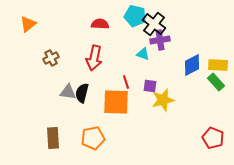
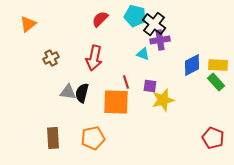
red semicircle: moved 5 px up; rotated 48 degrees counterclockwise
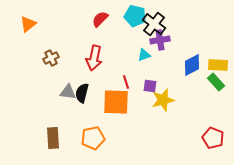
cyan triangle: moved 1 px right, 1 px down; rotated 40 degrees counterclockwise
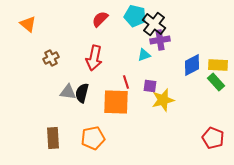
orange triangle: rotated 42 degrees counterclockwise
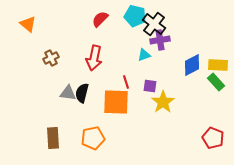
gray triangle: moved 1 px down
yellow star: moved 2 px down; rotated 20 degrees counterclockwise
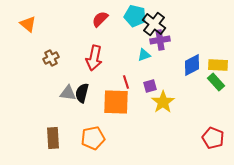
purple square: rotated 24 degrees counterclockwise
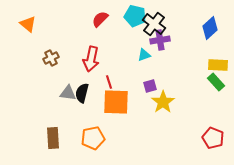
red arrow: moved 3 px left, 1 px down
blue diamond: moved 18 px right, 37 px up; rotated 15 degrees counterclockwise
red line: moved 17 px left
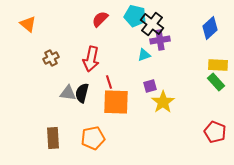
black cross: moved 2 px left
red pentagon: moved 2 px right, 6 px up
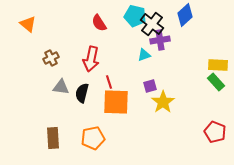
red semicircle: moved 1 px left, 4 px down; rotated 78 degrees counterclockwise
blue diamond: moved 25 px left, 13 px up
gray triangle: moved 7 px left, 6 px up
